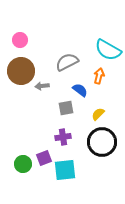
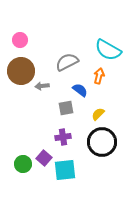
purple square: rotated 28 degrees counterclockwise
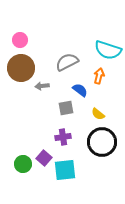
cyan semicircle: rotated 12 degrees counterclockwise
brown circle: moved 3 px up
yellow semicircle: rotated 96 degrees counterclockwise
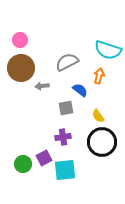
yellow semicircle: moved 2 px down; rotated 16 degrees clockwise
purple square: rotated 21 degrees clockwise
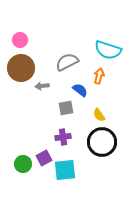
yellow semicircle: moved 1 px right, 1 px up
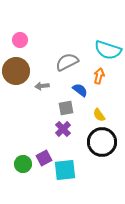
brown circle: moved 5 px left, 3 px down
purple cross: moved 8 px up; rotated 35 degrees counterclockwise
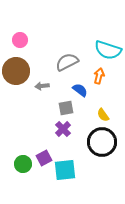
yellow semicircle: moved 4 px right
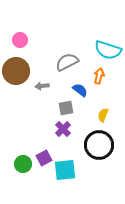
yellow semicircle: rotated 56 degrees clockwise
black circle: moved 3 px left, 3 px down
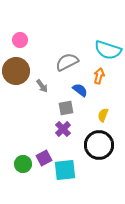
gray arrow: rotated 120 degrees counterclockwise
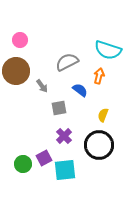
gray square: moved 7 px left
purple cross: moved 1 px right, 7 px down
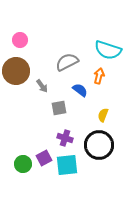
purple cross: moved 1 px right, 2 px down; rotated 28 degrees counterclockwise
cyan square: moved 2 px right, 5 px up
